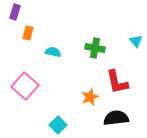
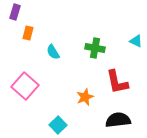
cyan triangle: rotated 24 degrees counterclockwise
cyan semicircle: rotated 133 degrees counterclockwise
orange star: moved 5 px left
black semicircle: moved 2 px right, 2 px down
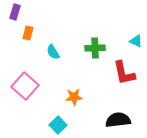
green cross: rotated 12 degrees counterclockwise
red L-shape: moved 7 px right, 9 px up
orange star: moved 11 px left; rotated 18 degrees clockwise
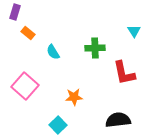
orange rectangle: rotated 64 degrees counterclockwise
cyan triangle: moved 2 px left, 10 px up; rotated 32 degrees clockwise
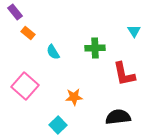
purple rectangle: rotated 56 degrees counterclockwise
red L-shape: moved 1 px down
black semicircle: moved 3 px up
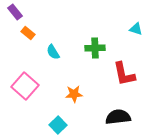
cyan triangle: moved 2 px right, 2 px up; rotated 40 degrees counterclockwise
orange star: moved 3 px up
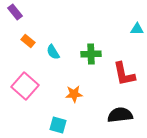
cyan triangle: moved 1 px right; rotated 16 degrees counterclockwise
orange rectangle: moved 8 px down
green cross: moved 4 px left, 6 px down
black semicircle: moved 2 px right, 2 px up
cyan square: rotated 30 degrees counterclockwise
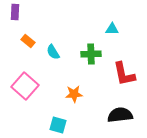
purple rectangle: rotated 42 degrees clockwise
cyan triangle: moved 25 px left
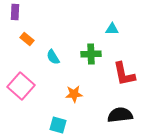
orange rectangle: moved 1 px left, 2 px up
cyan semicircle: moved 5 px down
pink square: moved 4 px left
